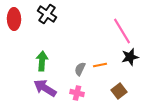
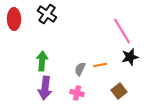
purple arrow: rotated 115 degrees counterclockwise
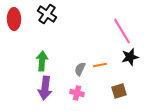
brown square: rotated 21 degrees clockwise
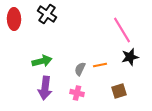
pink line: moved 1 px up
green arrow: rotated 72 degrees clockwise
